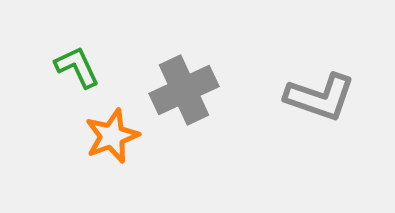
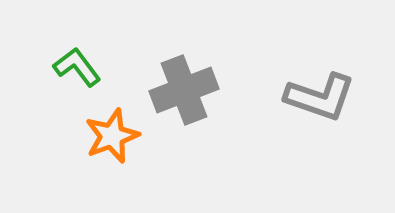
green L-shape: rotated 12 degrees counterclockwise
gray cross: rotated 4 degrees clockwise
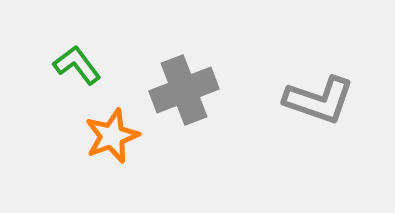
green L-shape: moved 2 px up
gray L-shape: moved 1 px left, 3 px down
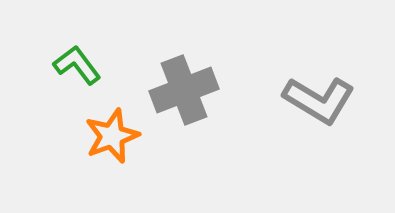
gray L-shape: rotated 12 degrees clockwise
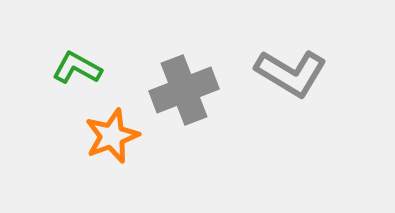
green L-shape: moved 3 px down; rotated 24 degrees counterclockwise
gray L-shape: moved 28 px left, 27 px up
